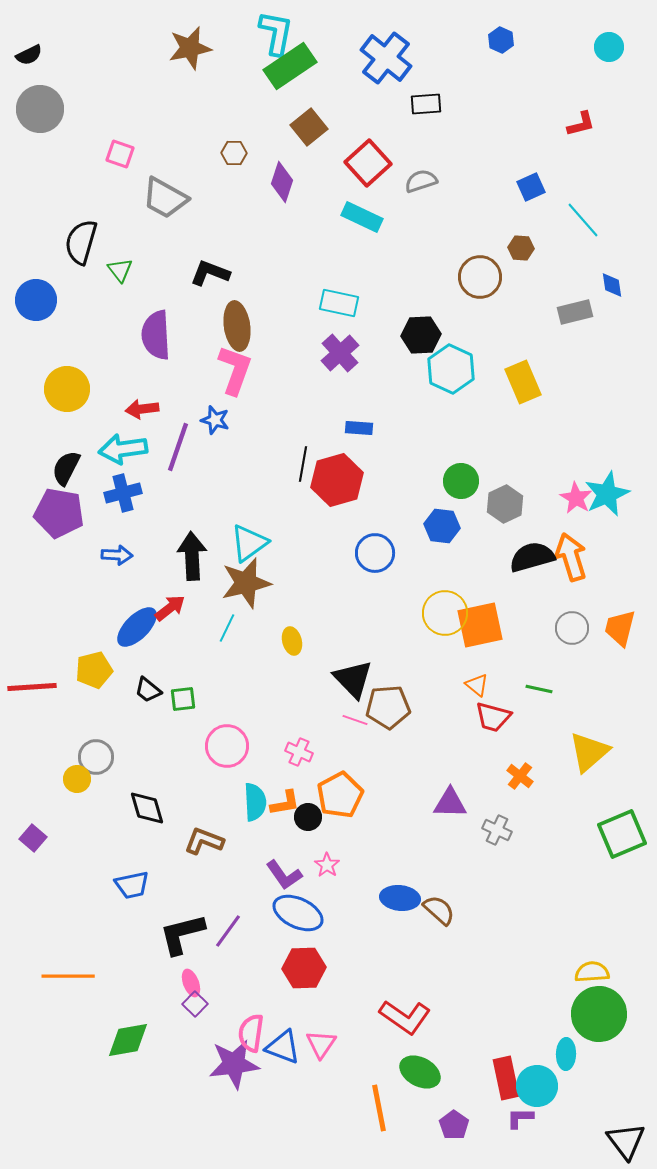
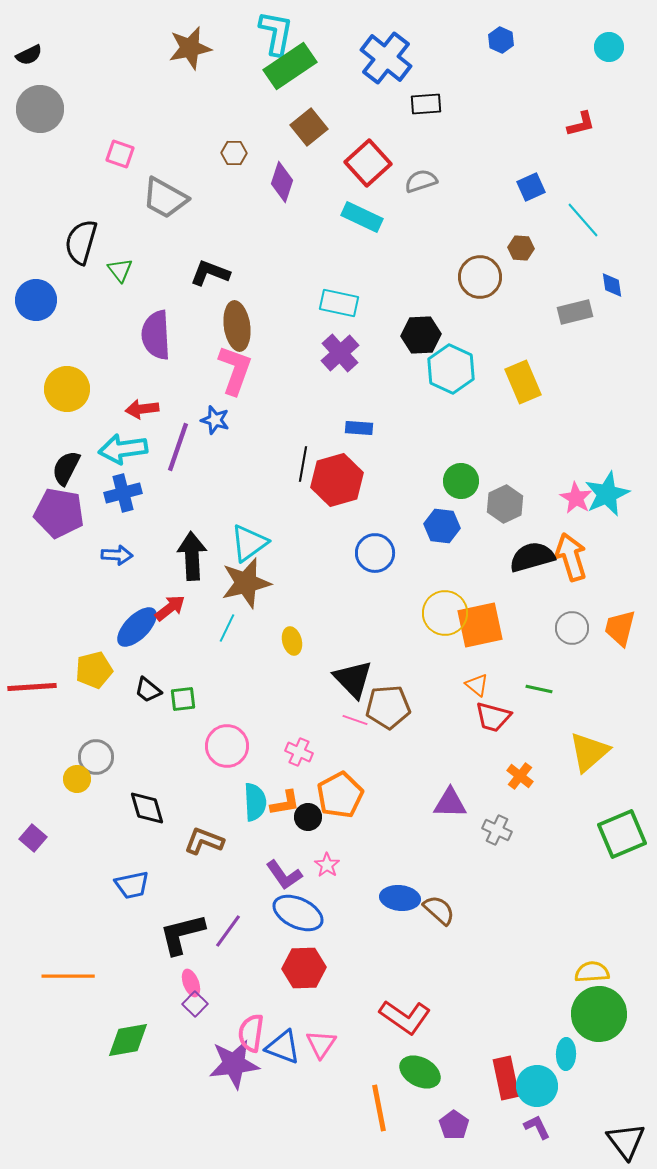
purple L-shape at (520, 1118): moved 17 px right, 9 px down; rotated 64 degrees clockwise
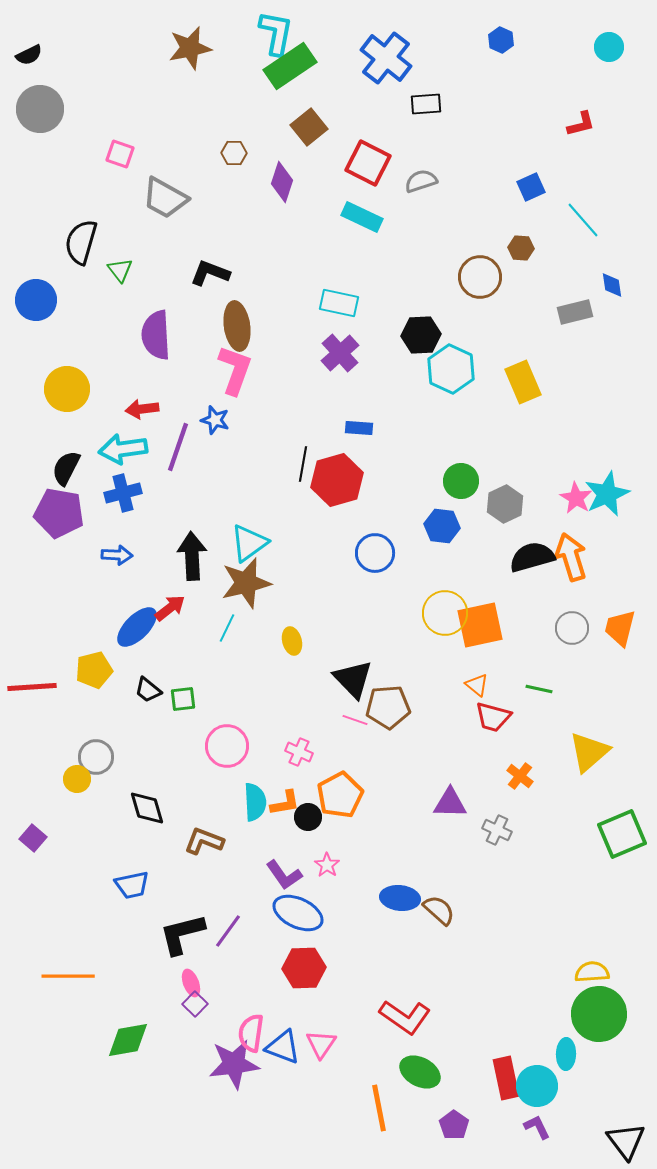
red square at (368, 163): rotated 21 degrees counterclockwise
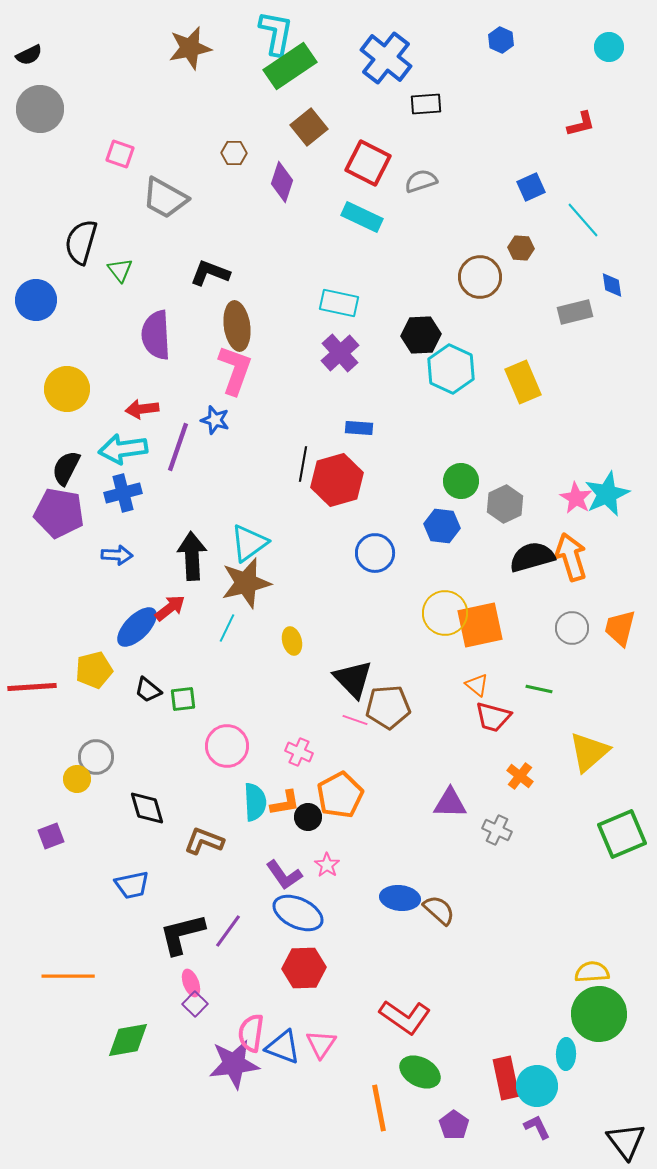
purple square at (33, 838): moved 18 px right, 2 px up; rotated 28 degrees clockwise
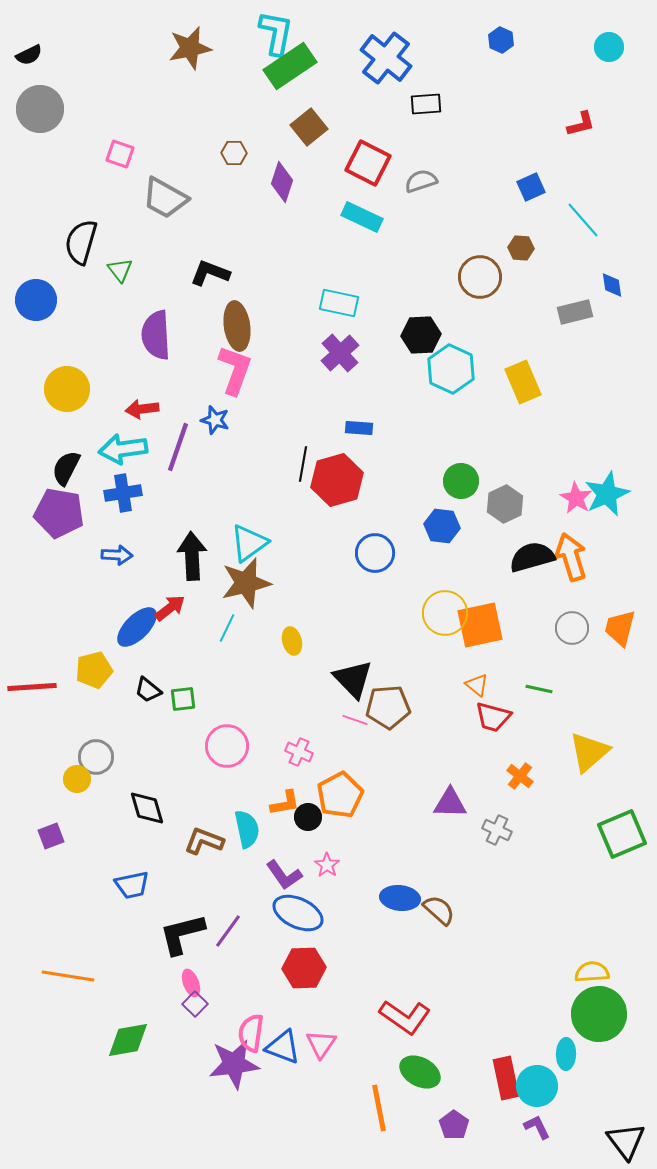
blue cross at (123, 493): rotated 6 degrees clockwise
cyan semicircle at (255, 802): moved 8 px left, 27 px down; rotated 9 degrees counterclockwise
orange line at (68, 976): rotated 9 degrees clockwise
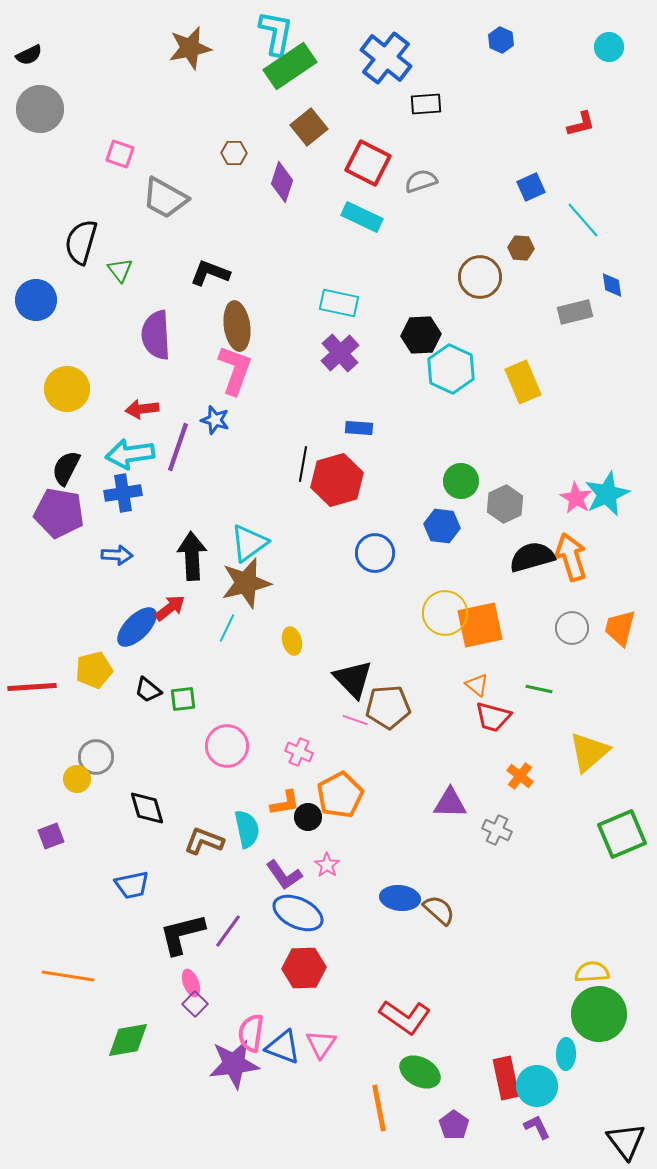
cyan arrow at (123, 449): moved 7 px right, 5 px down
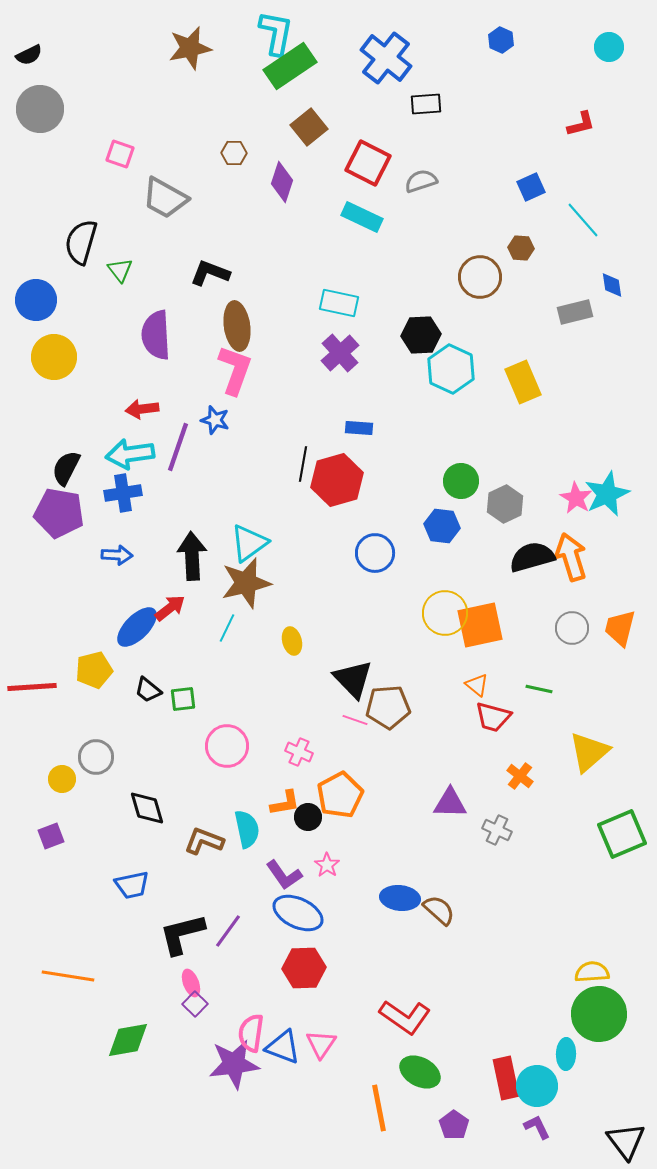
yellow circle at (67, 389): moved 13 px left, 32 px up
yellow circle at (77, 779): moved 15 px left
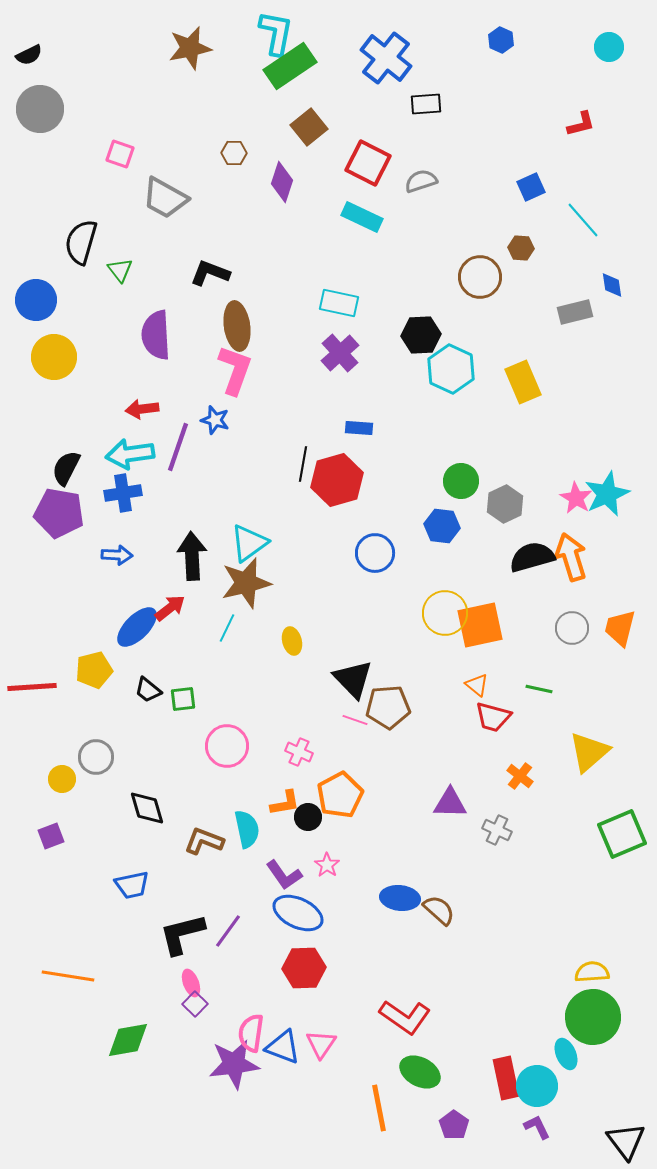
green circle at (599, 1014): moved 6 px left, 3 px down
cyan ellipse at (566, 1054): rotated 24 degrees counterclockwise
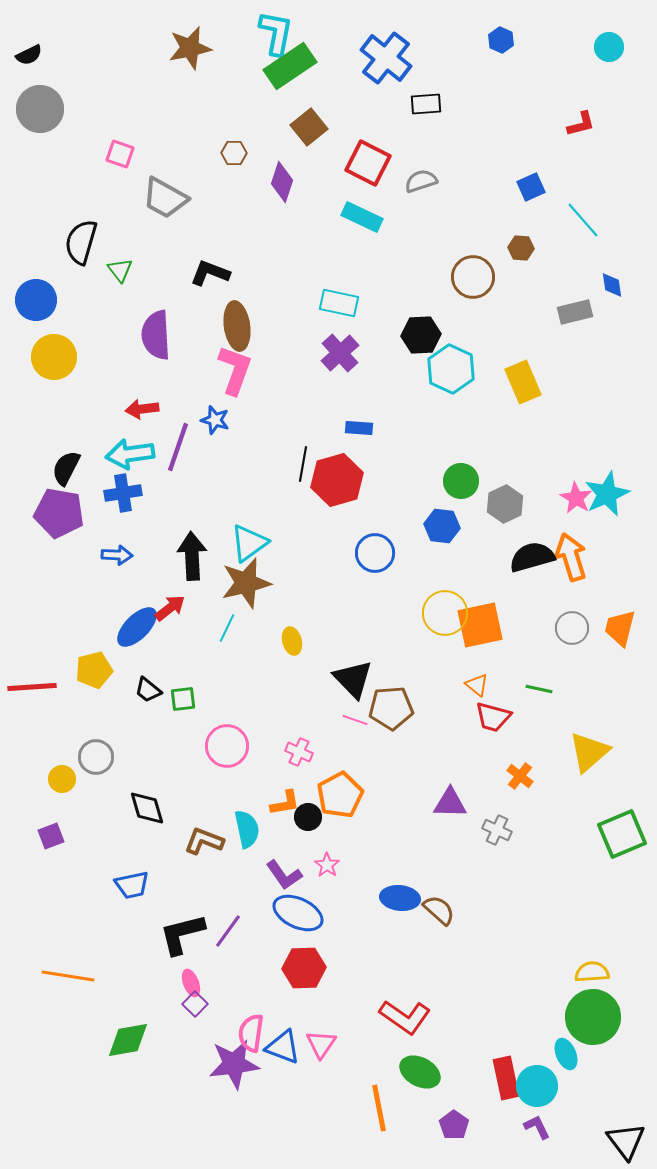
brown circle at (480, 277): moved 7 px left
brown pentagon at (388, 707): moved 3 px right, 1 px down
